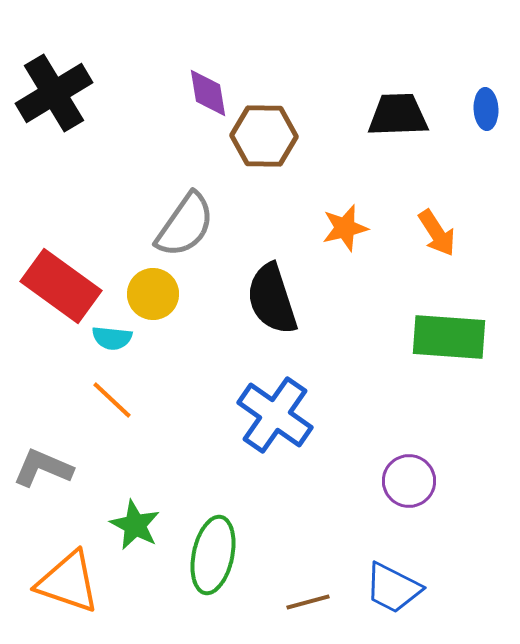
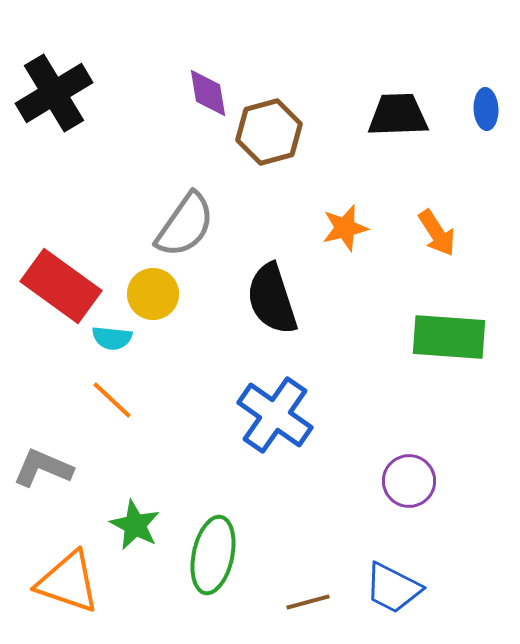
brown hexagon: moved 5 px right, 4 px up; rotated 16 degrees counterclockwise
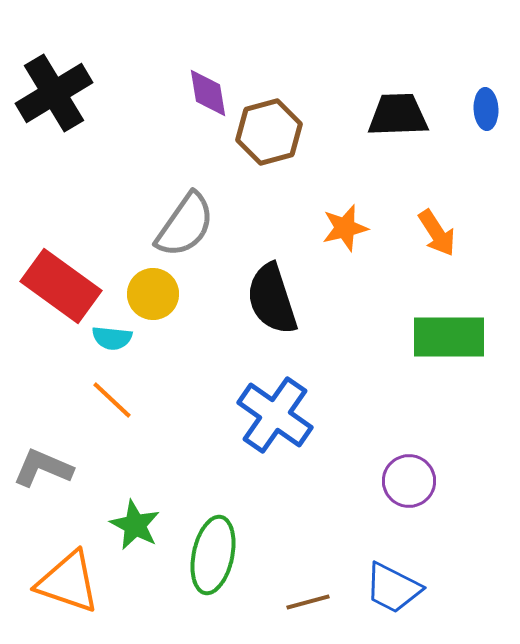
green rectangle: rotated 4 degrees counterclockwise
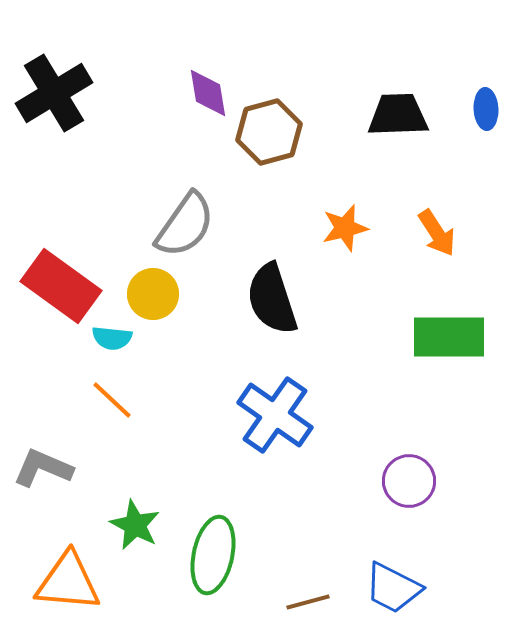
orange triangle: rotated 14 degrees counterclockwise
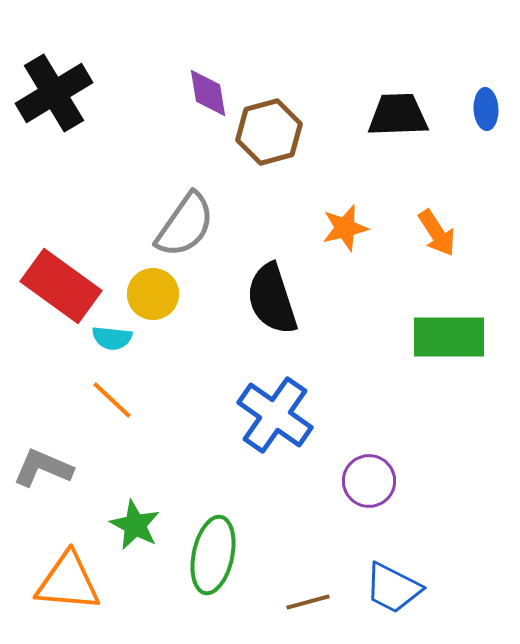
purple circle: moved 40 px left
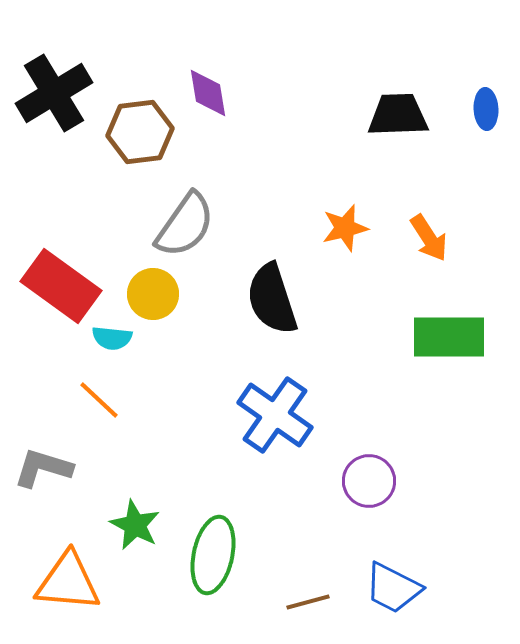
brown hexagon: moved 129 px left; rotated 8 degrees clockwise
orange arrow: moved 8 px left, 5 px down
orange line: moved 13 px left
gray L-shape: rotated 6 degrees counterclockwise
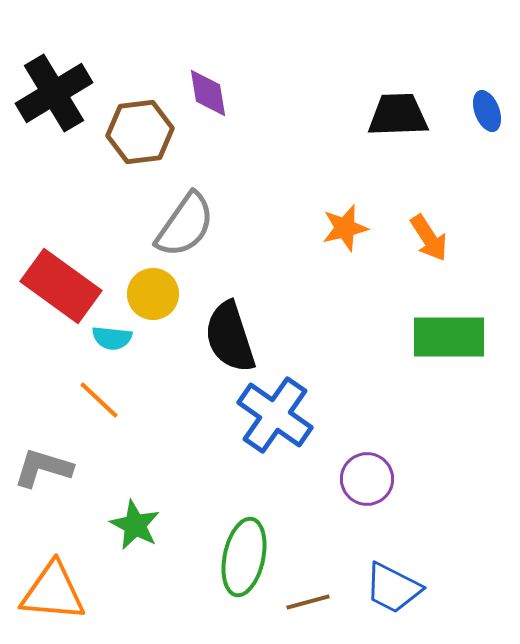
blue ellipse: moved 1 px right, 2 px down; rotated 18 degrees counterclockwise
black semicircle: moved 42 px left, 38 px down
purple circle: moved 2 px left, 2 px up
green ellipse: moved 31 px right, 2 px down
orange triangle: moved 15 px left, 10 px down
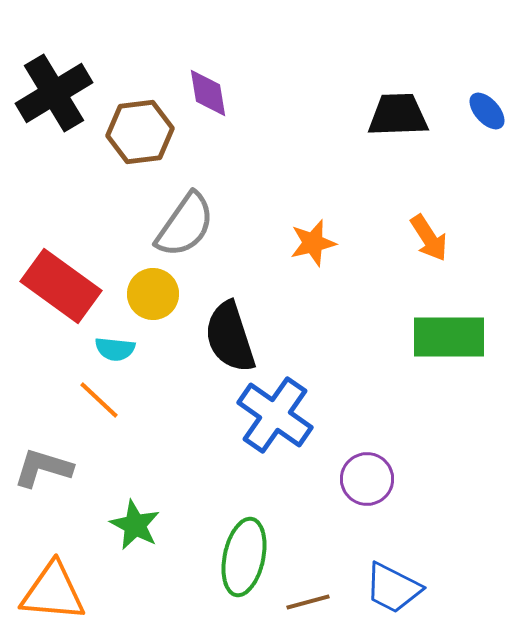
blue ellipse: rotated 21 degrees counterclockwise
orange star: moved 32 px left, 15 px down
cyan semicircle: moved 3 px right, 11 px down
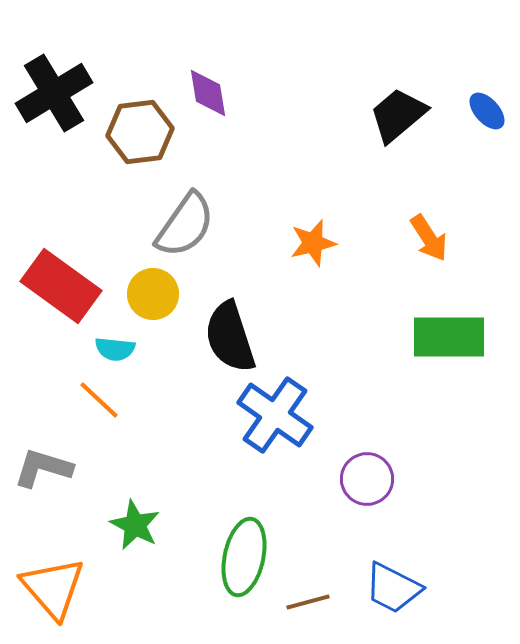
black trapezoid: rotated 38 degrees counterclockwise
orange triangle: moved 4 px up; rotated 44 degrees clockwise
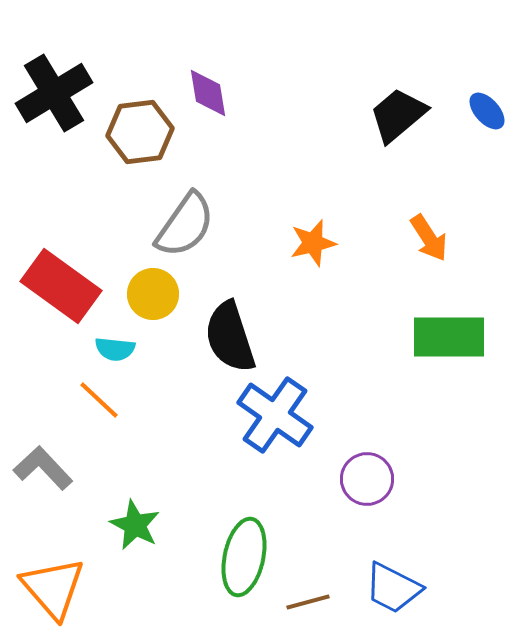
gray L-shape: rotated 30 degrees clockwise
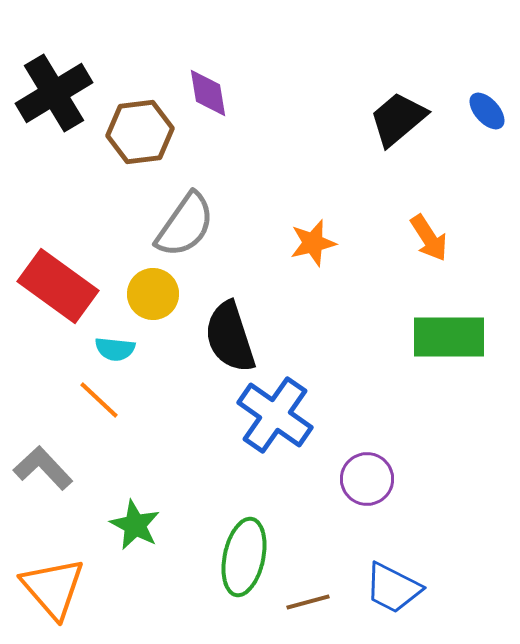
black trapezoid: moved 4 px down
red rectangle: moved 3 px left
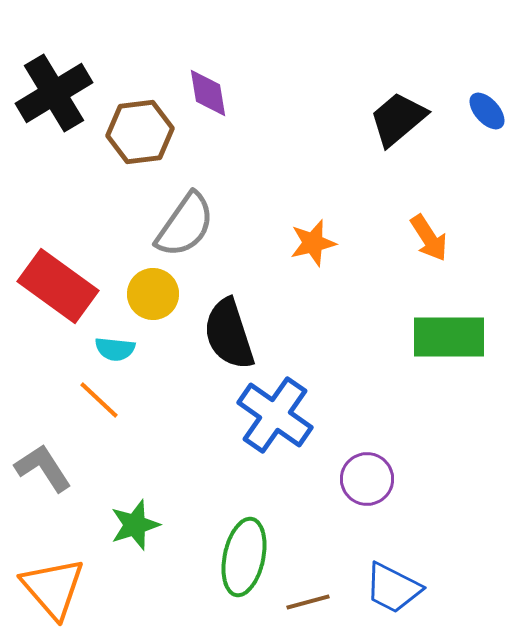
black semicircle: moved 1 px left, 3 px up
gray L-shape: rotated 10 degrees clockwise
green star: rotated 27 degrees clockwise
